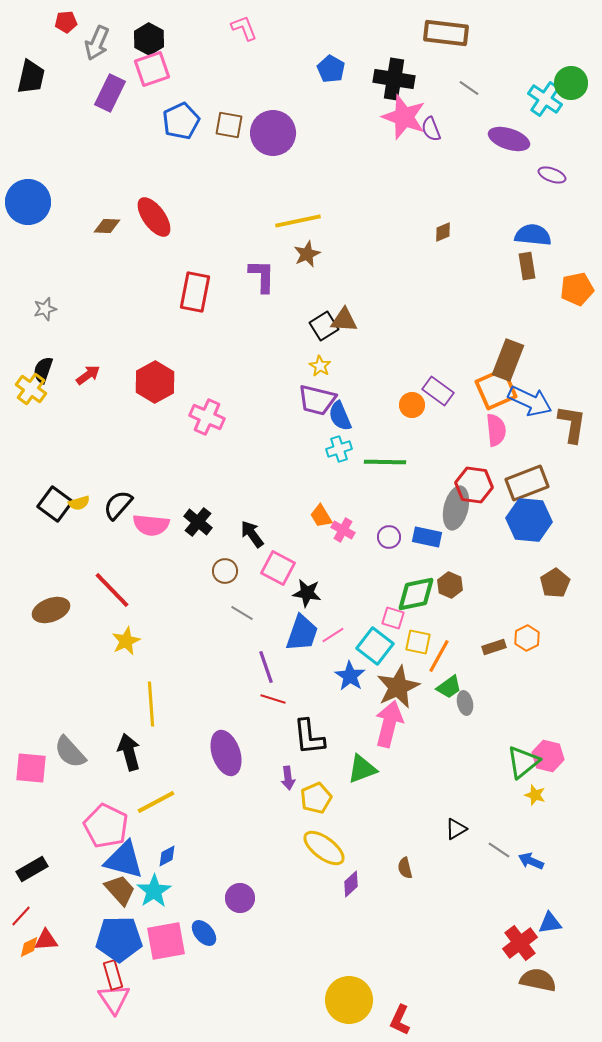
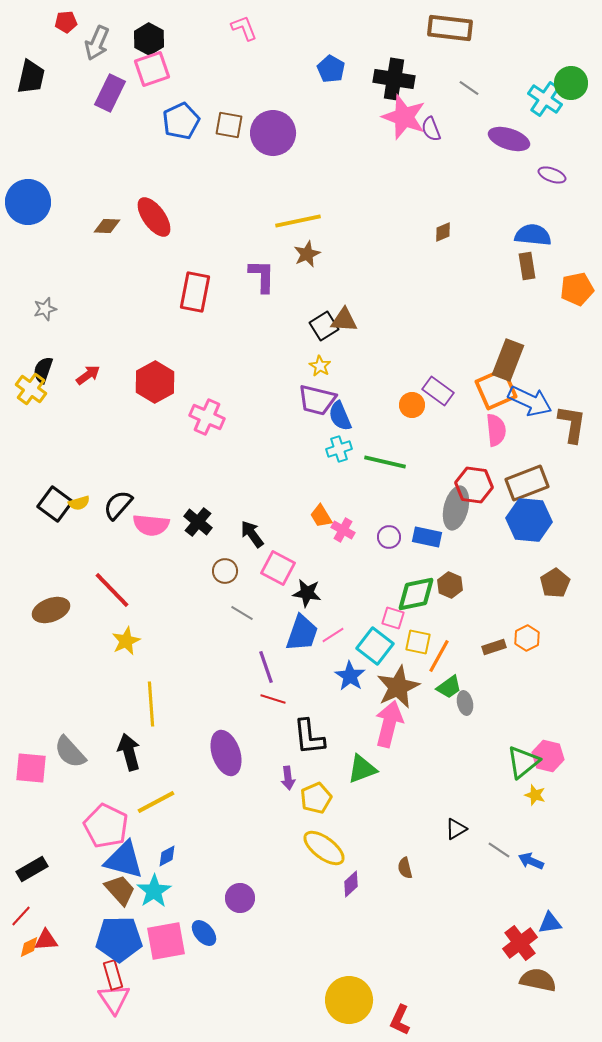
brown rectangle at (446, 33): moved 4 px right, 5 px up
green line at (385, 462): rotated 12 degrees clockwise
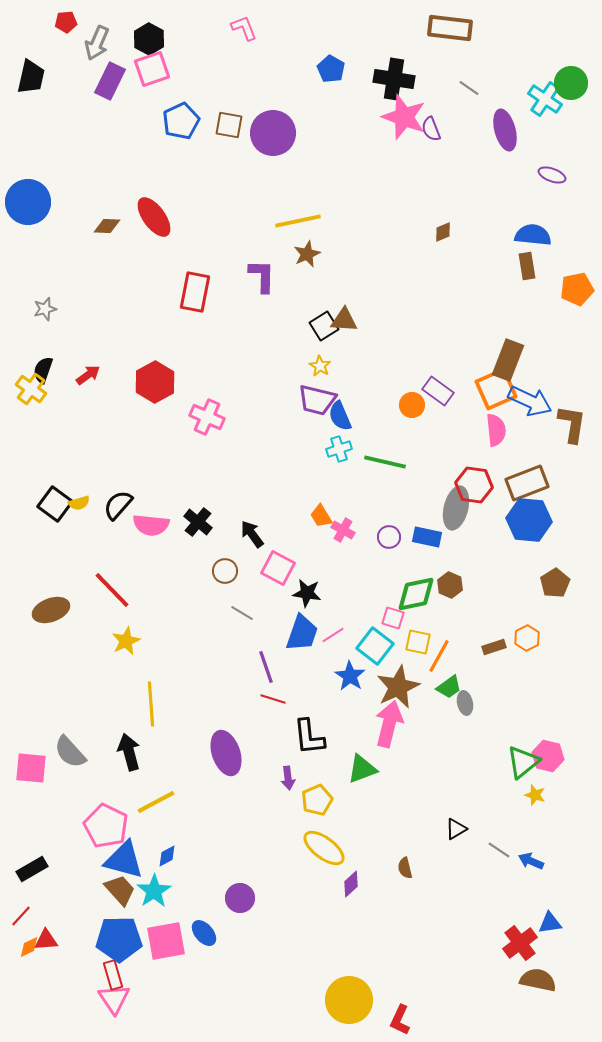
purple rectangle at (110, 93): moved 12 px up
purple ellipse at (509, 139): moved 4 px left, 9 px up; rotated 57 degrees clockwise
yellow pentagon at (316, 798): moved 1 px right, 2 px down
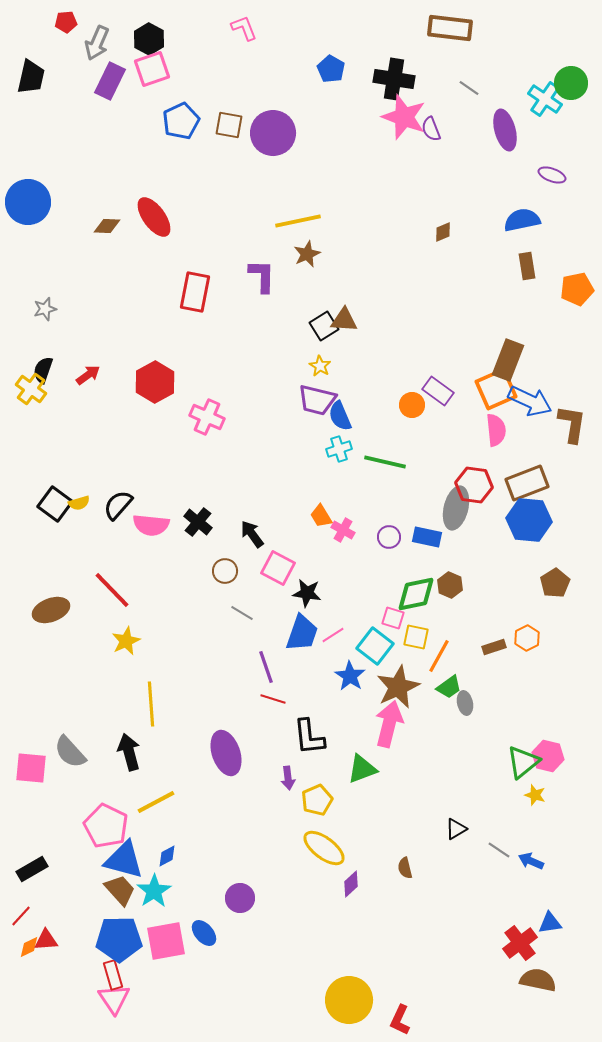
blue semicircle at (533, 235): moved 11 px left, 15 px up; rotated 18 degrees counterclockwise
yellow square at (418, 642): moved 2 px left, 5 px up
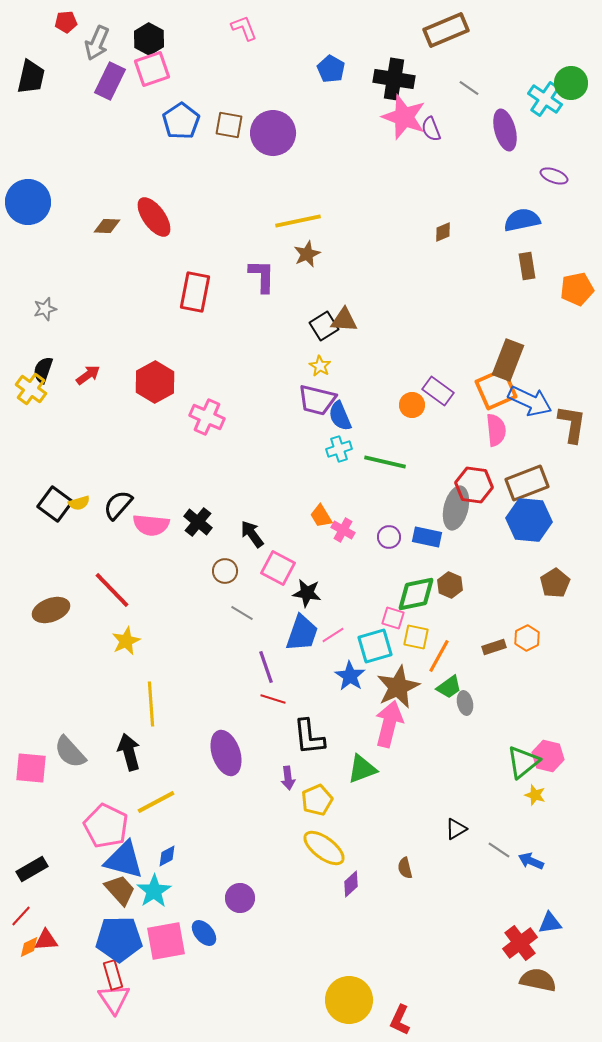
brown rectangle at (450, 28): moved 4 px left, 2 px down; rotated 30 degrees counterclockwise
blue pentagon at (181, 121): rotated 9 degrees counterclockwise
purple ellipse at (552, 175): moved 2 px right, 1 px down
cyan square at (375, 646): rotated 36 degrees clockwise
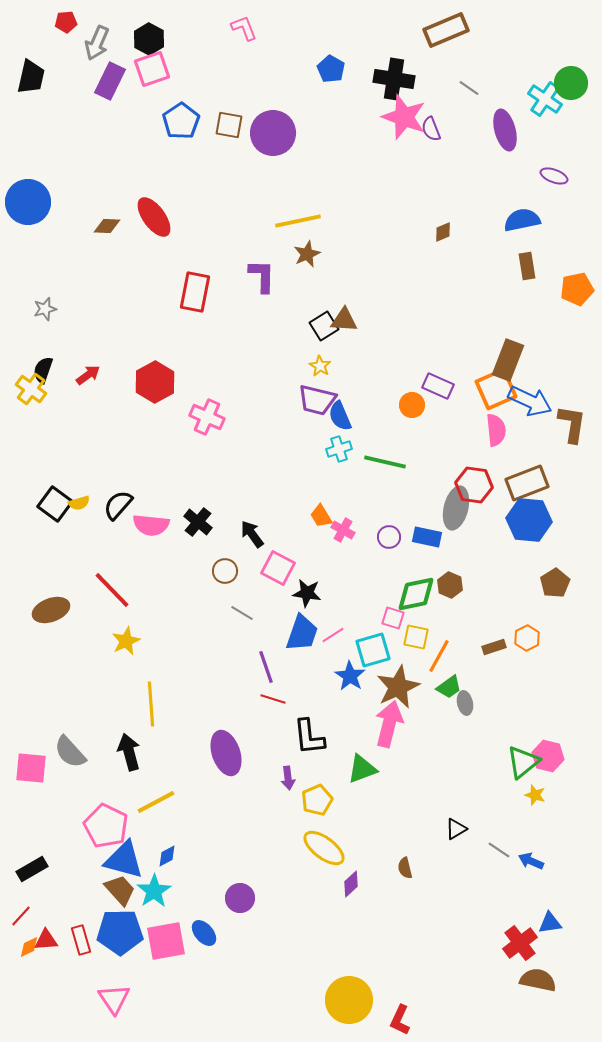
purple rectangle at (438, 391): moved 5 px up; rotated 12 degrees counterclockwise
cyan square at (375, 646): moved 2 px left, 4 px down
blue pentagon at (119, 939): moved 1 px right, 7 px up
red rectangle at (113, 975): moved 32 px left, 35 px up
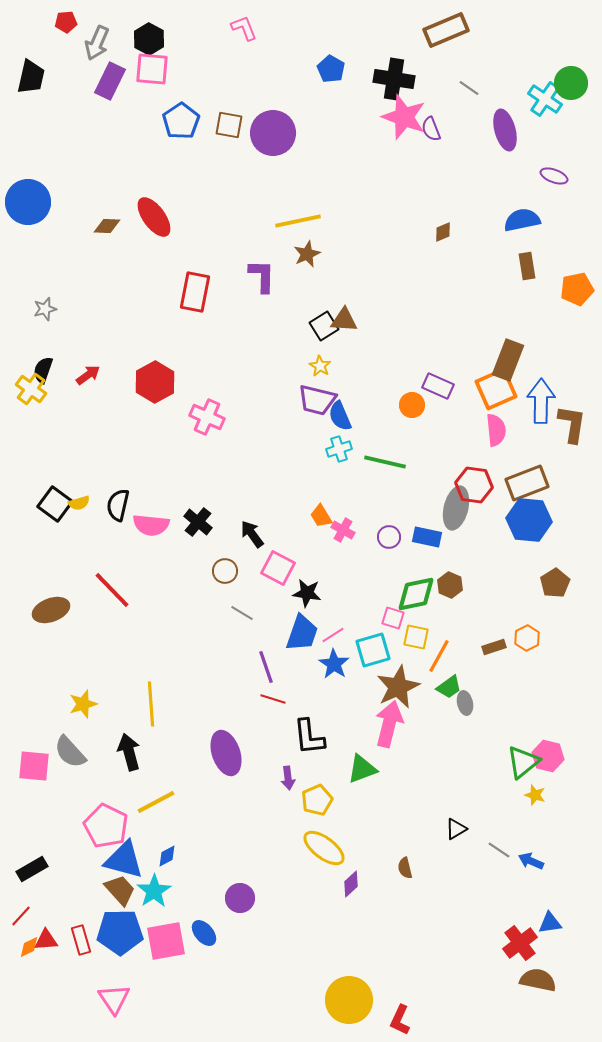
pink square at (152, 69): rotated 24 degrees clockwise
blue arrow at (530, 401): moved 11 px right; rotated 114 degrees counterclockwise
black semicircle at (118, 505): rotated 28 degrees counterclockwise
yellow star at (126, 641): moved 43 px left, 63 px down; rotated 8 degrees clockwise
blue star at (350, 676): moved 16 px left, 12 px up
pink square at (31, 768): moved 3 px right, 2 px up
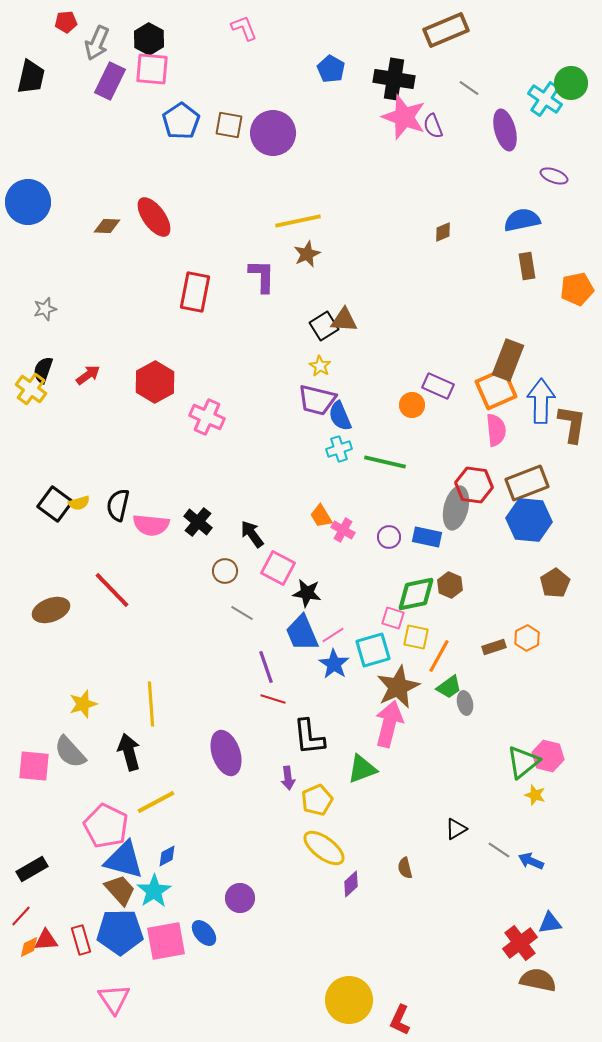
purple semicircle at (431, 129): moved 2 px right, 3 px up
blue trapezoid at (302, 633): rotated 138 degrees clockwise
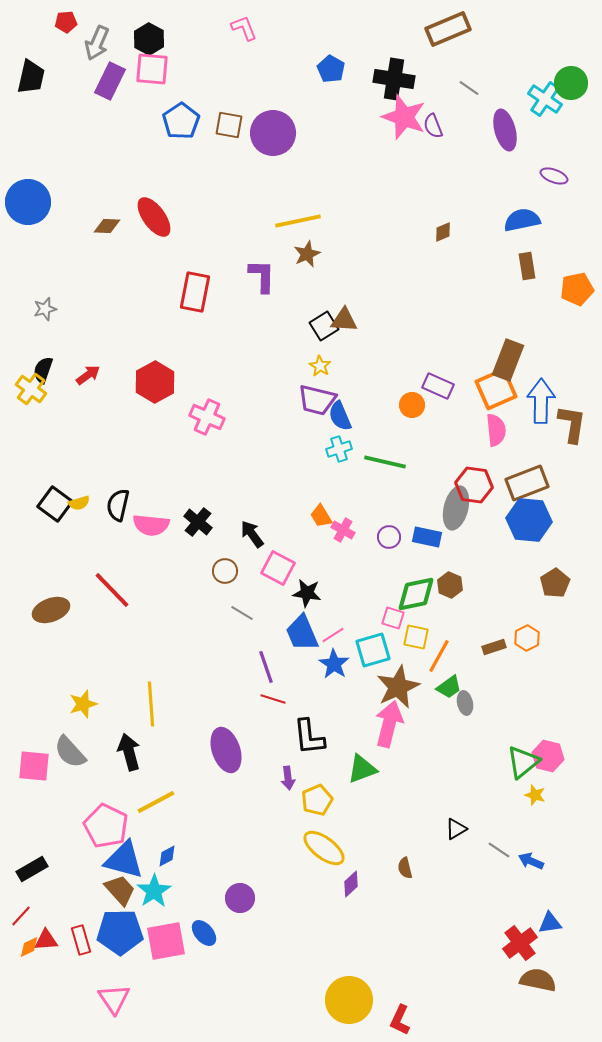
brown rectangle at (446, 30): moved 2 px right, 1 px up
purple ellipse at (226, 753): moved 3 px up
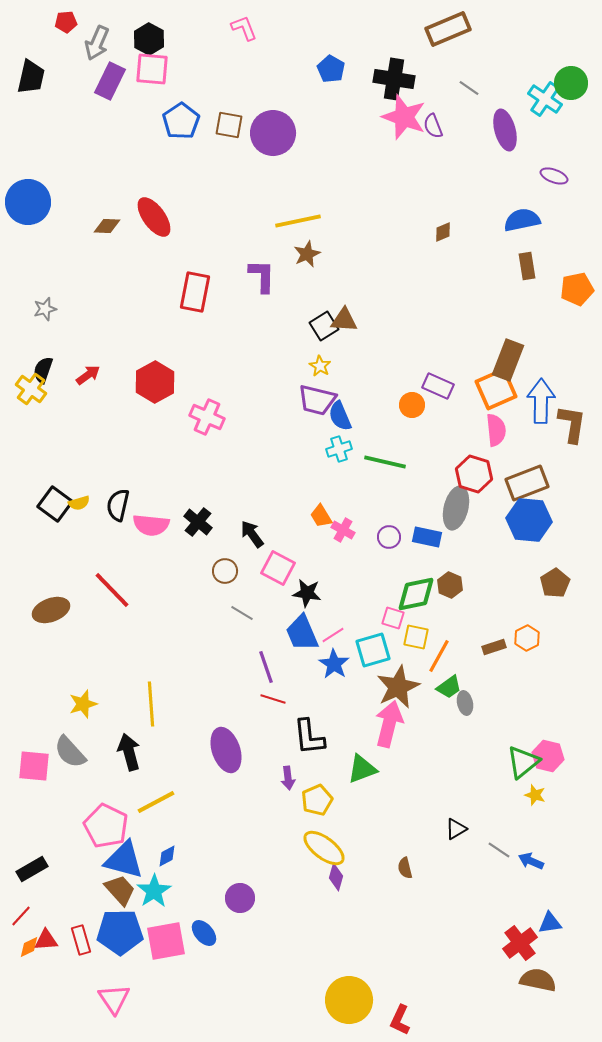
red hexagon at (474, 485): moved 11 px up; rotated 9 degrees clockwise
purple diamond at (351, 884): moved 15 px left, 7 px up; rotated 32 degrees counterclockwise
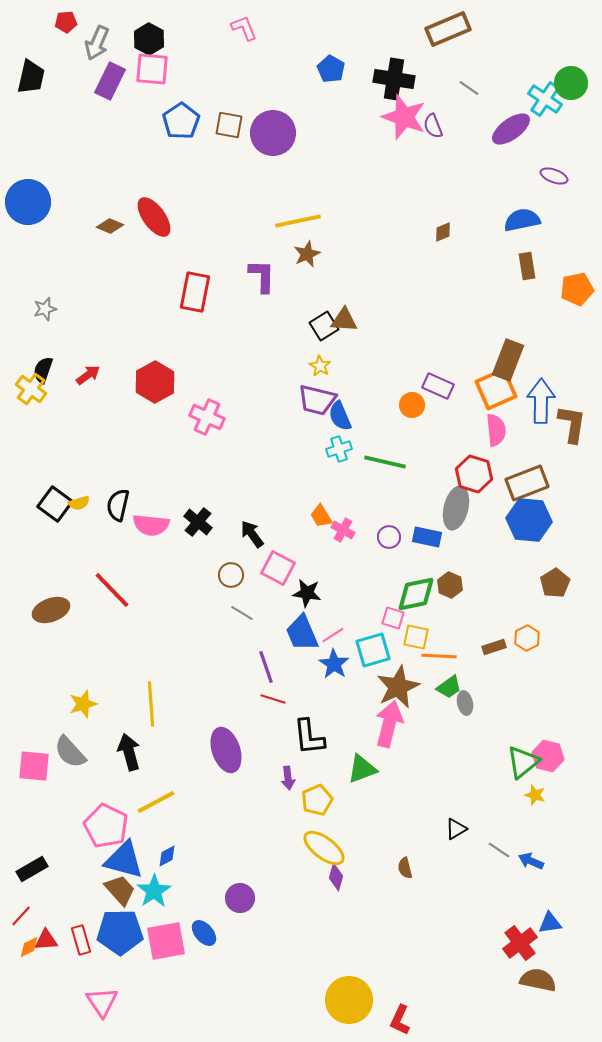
purple ellipse at (505, 130): moved 6 px right, 1 px up; rotated 69 degrees clockwise
brown diamond at (107, 226): moved 3 px right; rotated 20 degrees clockwise
brown circle at (225, 571): moved 6 px right, 4 px down
orange line at (439, 656): rotated 64 degrees clockwise
pink triangle at (114, 999): moved 12 px left, 3 px down
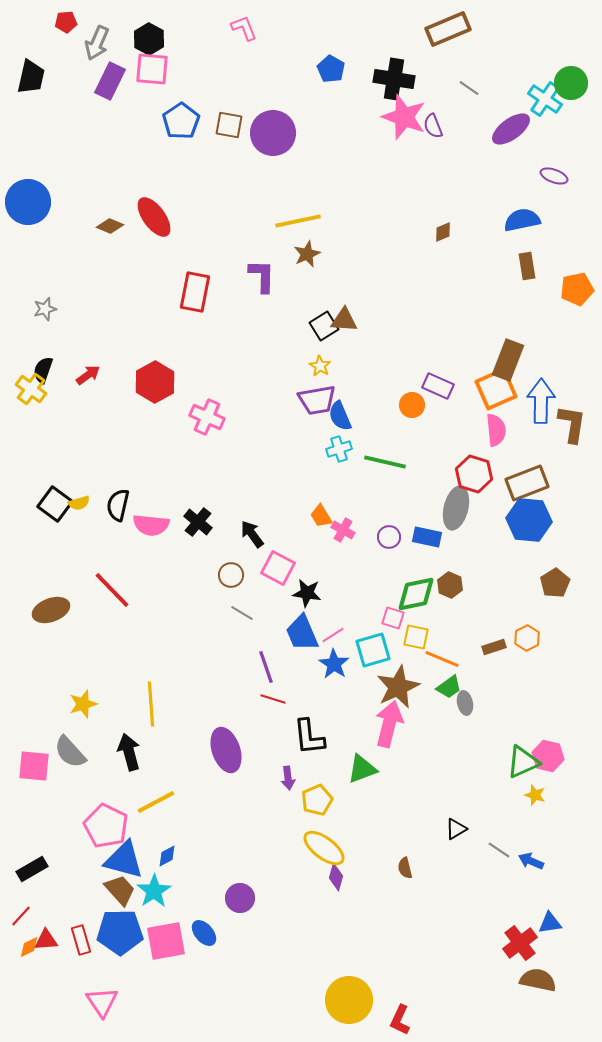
purple trapezoid at (317, 400): rotated 24 degrees counterclockwise
orange line at (439, 656): moved 3 px right, 3 px down; rotated 20 degrees clockwise
green triangle at (523, 762): rotated 15 degrees clockwise
